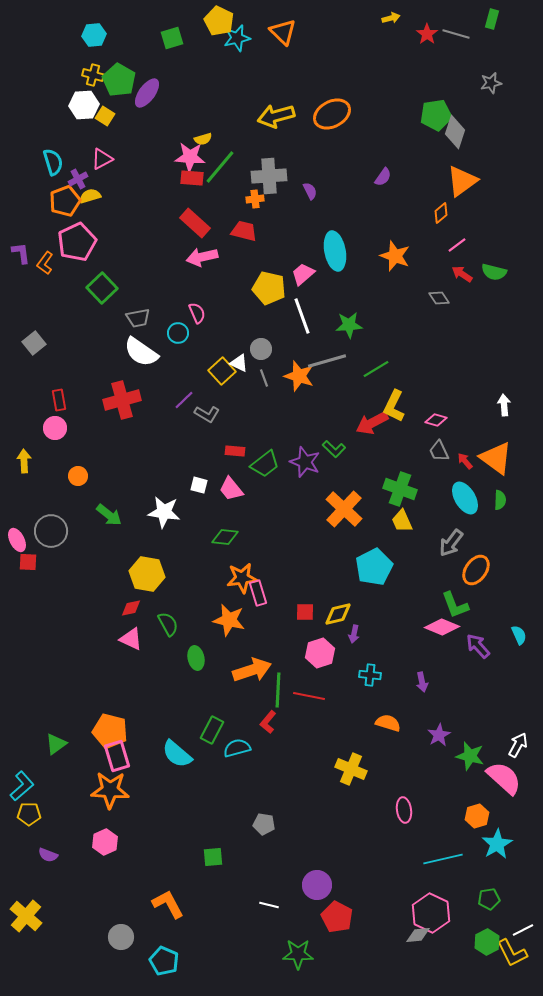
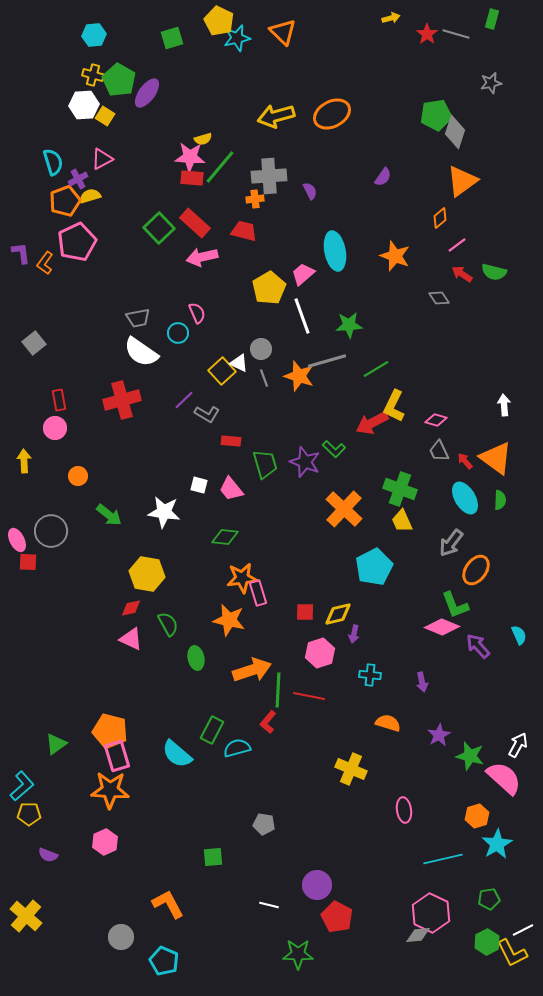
orange diamond at (441, 213): moved 1 px left, 5 px down
green square at (102, 288): moved 57 px right, 60 px up
yellow pentagon at (269, 288): rotated 28 degrees clockwise
red rectangle at (235, 451): moved 4 px left, 10 px up
green trapezoid at (265, 464): rotated 68 degrees counterclockwise
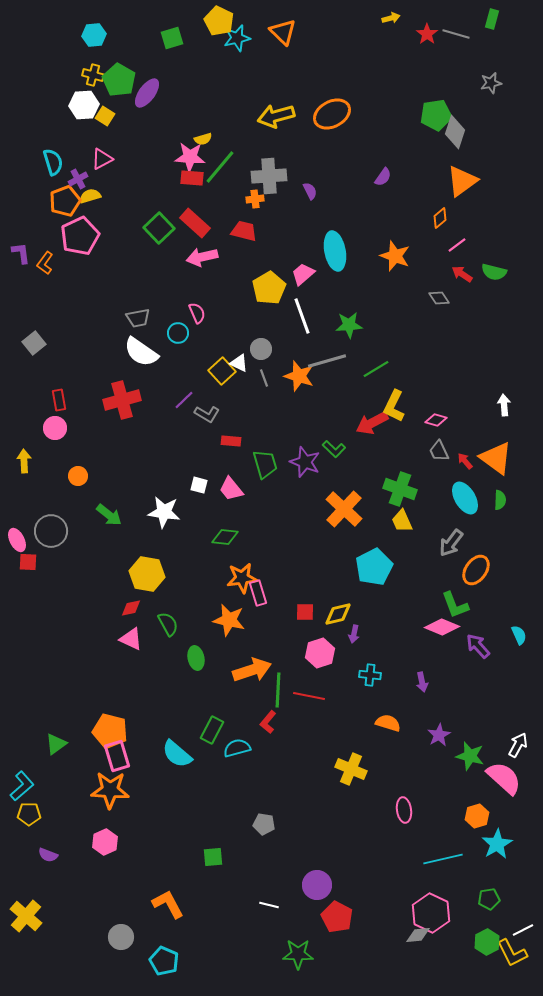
pink pentagon at (77, 242): moved 3 px right, 6 px up
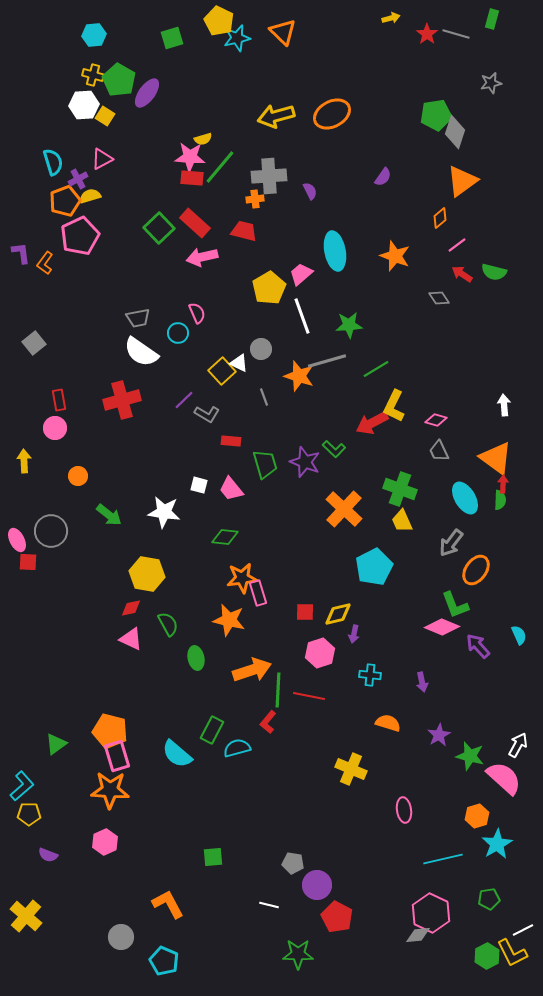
pink trapezoid at (303, 274): moved 2 px left
gray line at (264, 378): moved 19 px down
red arrow at (465, 461): moved 38 px right, 23 px down; rotated 42 degrees clockwise
gray pentagon at (264, 824): moved 29 px right, 39 px down
green hexagon at (487, 942): moved 14 px down
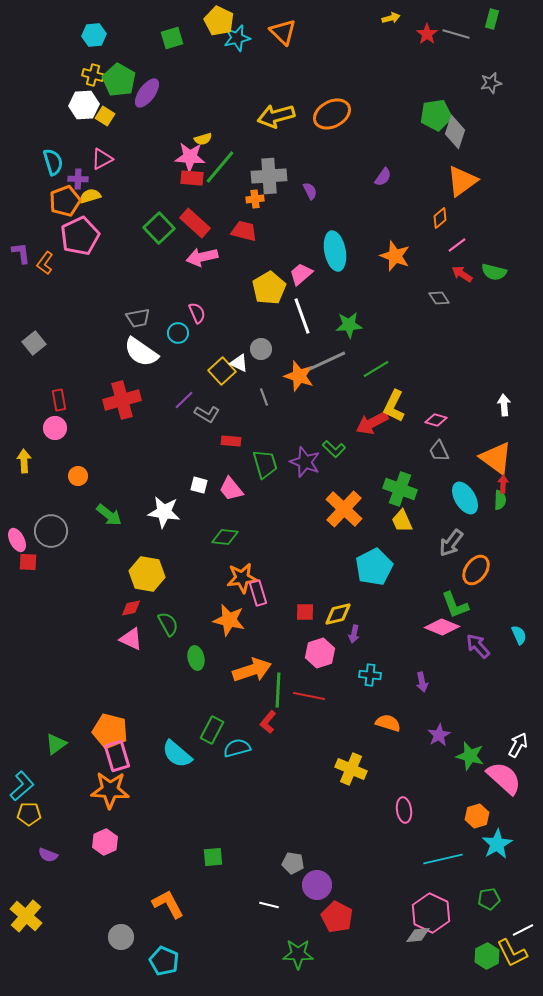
purple cross at (78, 179): rotated 30 degrees clockwise
gray line at (327, 361): rotated 9 degrees counterclockwise
